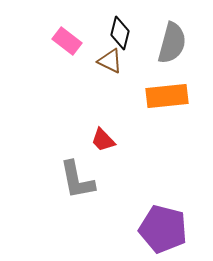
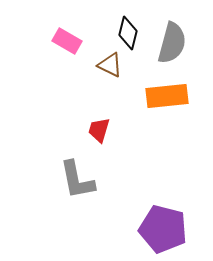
black diamond: moved 8 px right
pink rectangle: rotated 8 degrees counterclockwise
brown triangle: moved 4 px down
red trapezoid: moved 4 px left, 10 px up; rotated 60 degrees clockwise
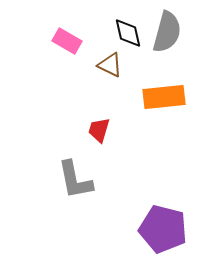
black diamond: rotated 28 degrees counterclockwise
gray semicircle: moved 5 px left, 11 px up
orange rectangle: moved 3 px left, 1 px down
gray L-shape: moved 2 px left
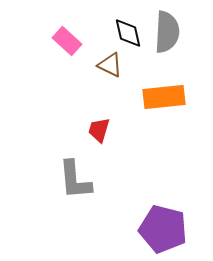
gray semicircle: rotated 12 degrees counterclockwise
pink rectangle: rotated 12 degrees clockwise
gray L-shape: rotated 6 degrees clockwise
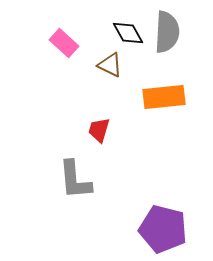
black diamond: rotated 16 degrees counterclockwise
pink rectangle: moved 3 px left, 2 px down
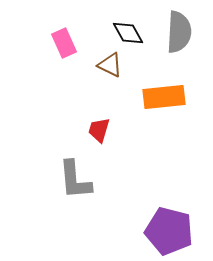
gray semicircle: moved 12 px right
pink rectangle: rotated 24 degrees clockwise
purple pentagon: moved 6 px right, 2 px down
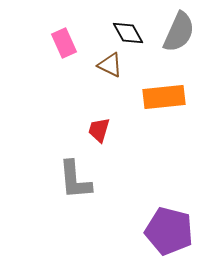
gray semicircle: rotated 21 degrees clockwise
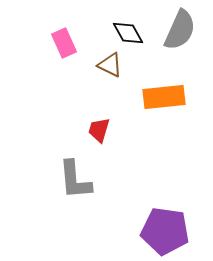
gray semicircle: moved 1 px right, 2 px up
purple pentagon: moved 4 px left; rotated 6 degrees counterclockwise
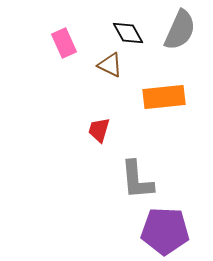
gray L-shape: moved 62 px right
purple pentagon: rotated 6 degrees counterclockwise
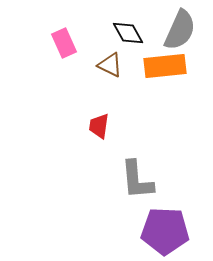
orange rectangle: moved 1 px right, 31 px up
red trapezoid: moved 4 px up; rotated 8 degrees counterclockwise
